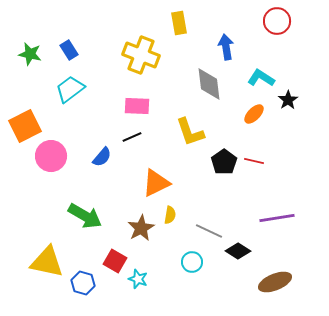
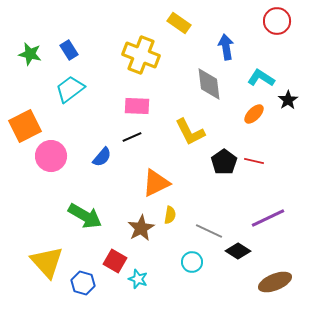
yellow rectangle: rotated 45 degrees counterclockwise
yellow L-shape: rotated 8 degrees counterclockwise
purple line: moved 9 px left; rotated 16 degrees counterclockwise
yellow triangle: rotated 36 degrees clockwise
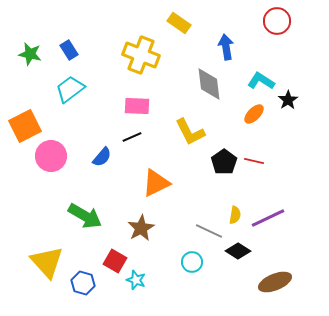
cyan L-shape: moved 3 px down
yellow semicircle: moved 65 px right
cyan star: moved 2 px left, 1 px down
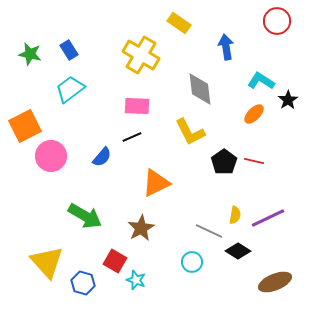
yellow cross: rotated 9 degrees clockwise
gray diamond: moved 9 px left, 5 px down
